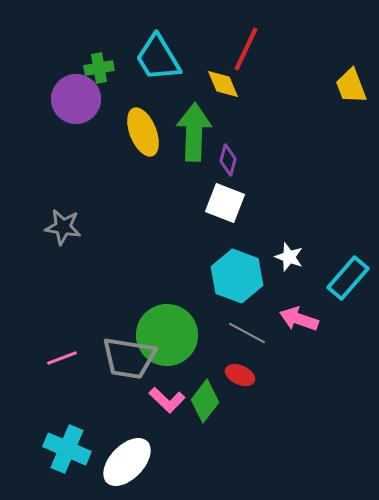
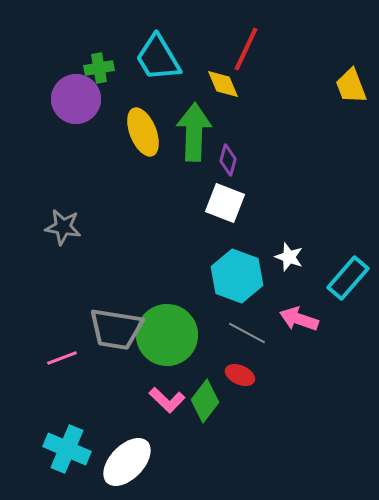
gray trapezoid: moved 13 px left, 29 px up
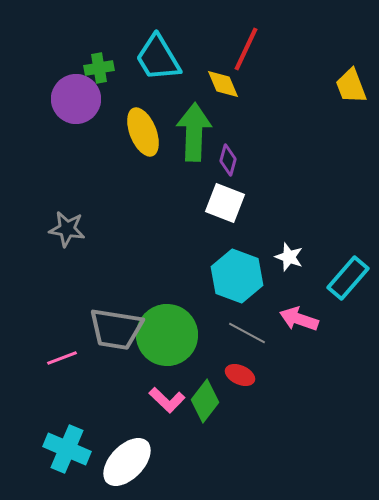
gray star: moved 4 px right, 2 px down
